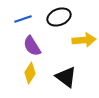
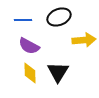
blue line: moved 1 px down; rotated 18 degrees clockwise
purple semicircle: moved 3 px left; rotated 30 degrees counterclockwise
yellow diamond: rotated 35 degrees counterclockwise
black triangle: moved 8 px left, 5 px up; rotated 25 degrees clockwise
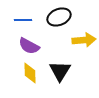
black triangle: moved 2 px right, 1 px up
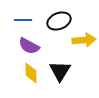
black ellipse: moved 4 px down
yellow diamond: moved 1 px right
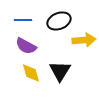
purple semicircle: moved 3 px left
yellow diamond: rotated 15 degrees counterclockwise
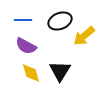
black ellipse: moved 1 px right
yellow arrow: moved 4 px up; rotated 145 degrees clockwise
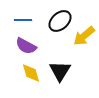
black ellipse: rotated 20 degrees counterclockwise
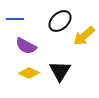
blue line: moved 8 px left, 1 px up
yellow diamond: moved 2 px left; rotated 50 degrees counterclockwise
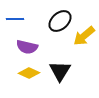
purple semicircle: moved 1 px right, 1 px down; rotated 15 degrees counterclockwise
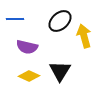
yellow arrow: rotated 115 degrees clockwise
yellow diamond: moved 3 px down
